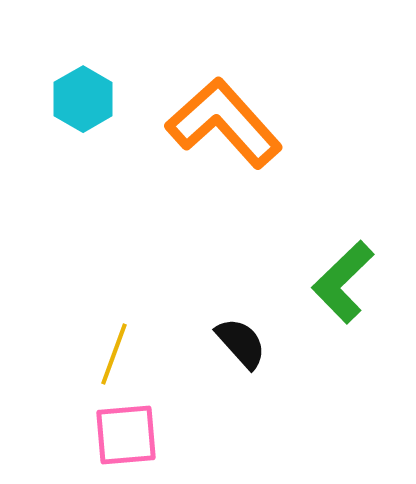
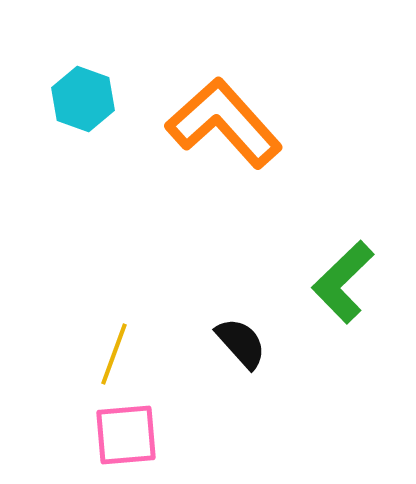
cyan hexagon: rotated 10 degrees counterclockwise
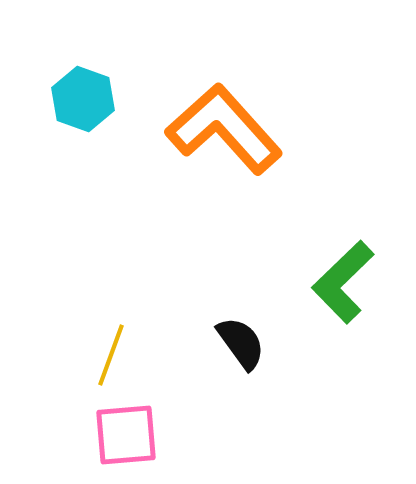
orange L-shape: moved 6 px down
black semicircle: rotated 6 degrees clockwise
yellow line: moved 3 px left, 1 px down
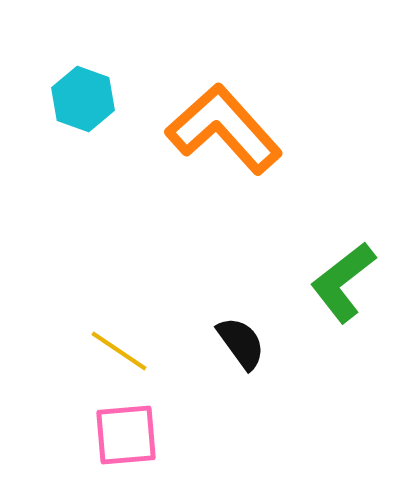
green L-shape: rotated 6 degrees clockwise
yellow line: moved 8 px right, 4 px up; rotated 76 degrees counterclockwise
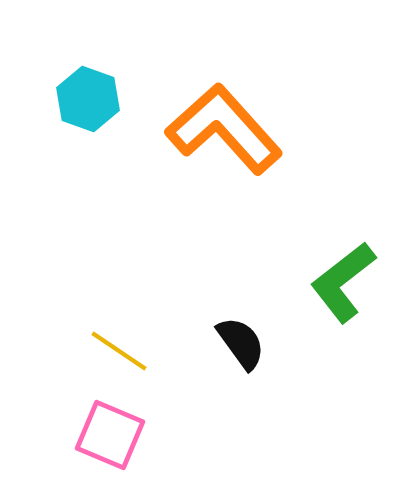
cyan hexagon: moved 5 px right
pink square: moved 16 px left; rotated 28 degrees clockwise
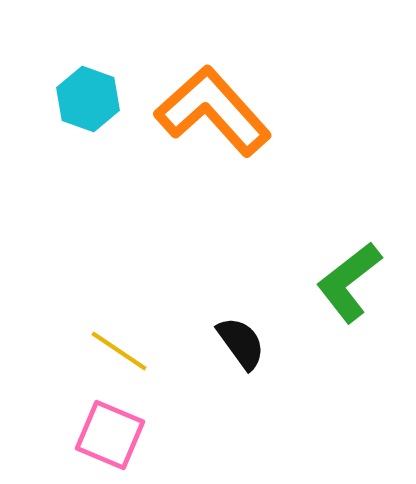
orange L-shape: moved 11 px left, 18 px up
green L-shape: moved 6 px right
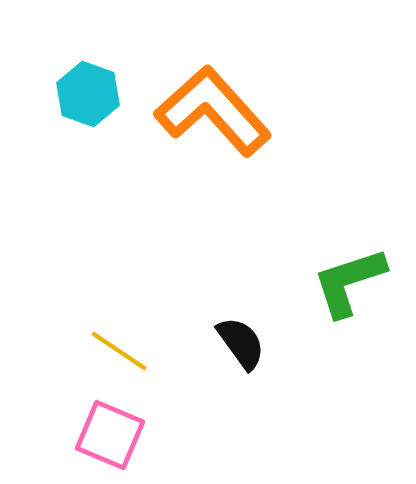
cyan hexagon: moved 5 px up
green L-shape: rotated 20 degrees clockwise
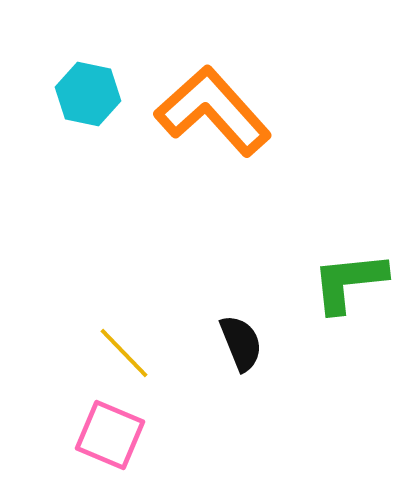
cyan hexagon: rotated 8 degrees counterclockwise
green L-shape: rotated 12 degrees clockwise
black semicircle: rotated 14 degrees clockwise
yellow line: moved 5 px right, 2 px down; rotated 12 degrees clockwise
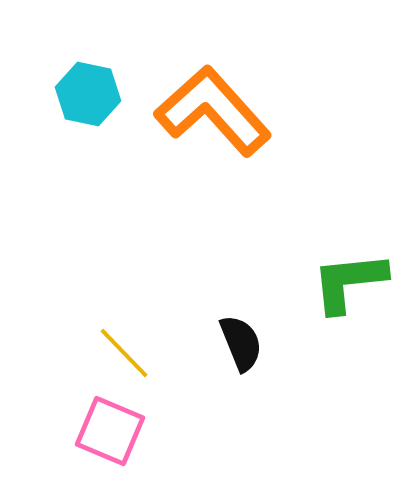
pink square: moved 4 px up
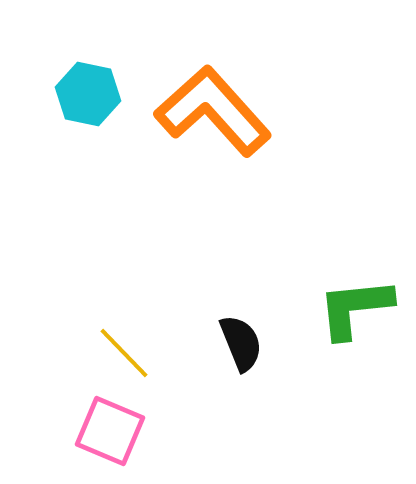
green L-shape: moved 6 px right, 26 px down
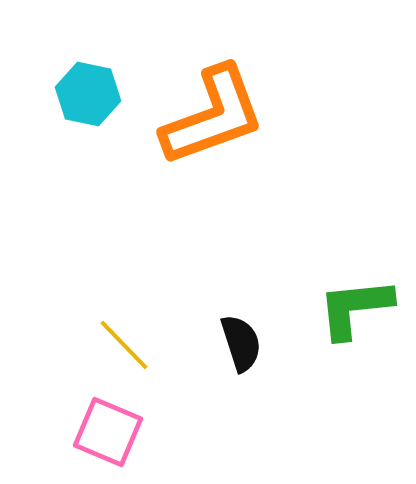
orange L-shape: moved 5 px down; rotated 112 degrees clockwise
black semicircle: rotated 4 degrees clockwise
yellow line: moved 8 px up
pink square: moved 2 px left, 1 px down
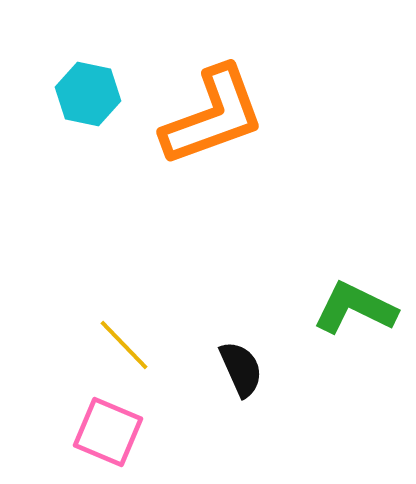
green L-shape: rotated 32 degrees clockwise
black semicircle: moved 26 px down; rotated 6 degrees counterclockwise
